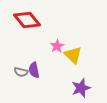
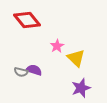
yellow triangle: moved 3 px right, 3 px down
purple semicircle: rotated 119 degrees clockwise
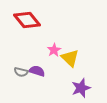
pink star: moved 3 px left, 4 px down
yellow triangle: moved 6 px left
purple semicircle: moved 3 px right, 1 px down
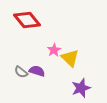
gray semicircle: rotated 24 degrees clockwise
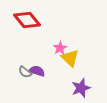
pink star: moved 6 px right, 2 px up
gray semicircle: moved 4 px right
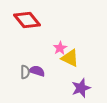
yellow triangle: rotated 18 degrees counterclockwise
gray semicircle: rotated 128 degrees counterclockwise
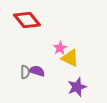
purple star: moved 4 px left, 1 px up
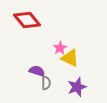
gray semicircle: moved 21 px right, 11 px down
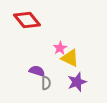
purple star: moved 5 px up
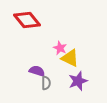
pink star: rotated 16 degrees counterclockwise
purple star: moved 1 px right, 1 px up
